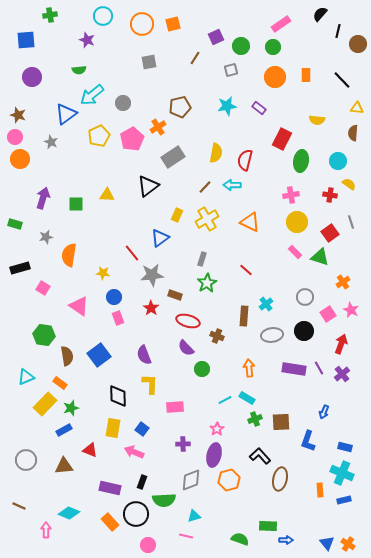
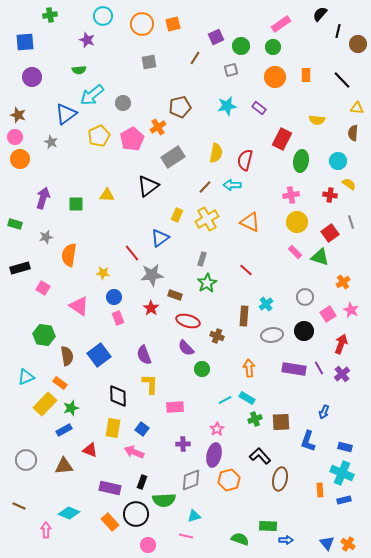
blue square at (26, 40): moved 1 px left, 2 px down
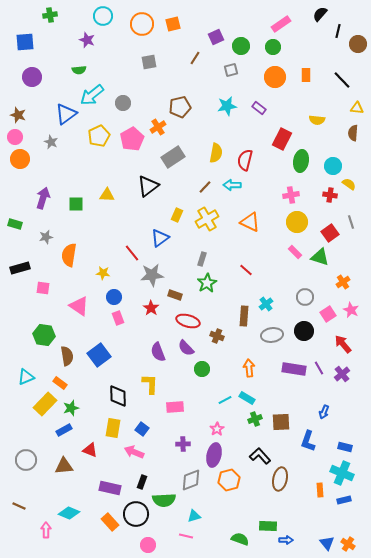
cyan circle at (338, 161): moved 5 px left, 5 px down
pink square at (43, 288): rotated 24 degrees counterclockwise
red arrow at (341, 344): moved 2 px right; rotated 60 degrees counterclockwise
purple semicircle at (144, 355): moved 14 px right, 3 px up
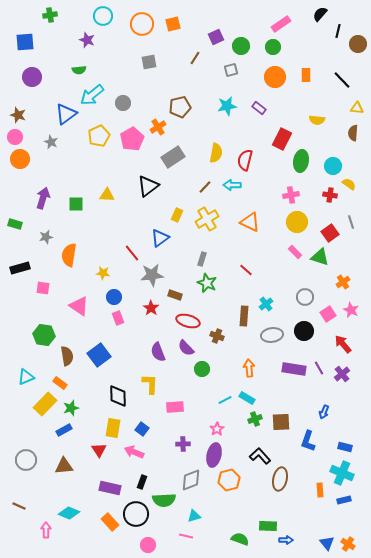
green star at (207, 283): rotated 18 degrees counterclockwise
red triangle at (90, 450): moved 9 px right; rotated 35 degrees clockwise
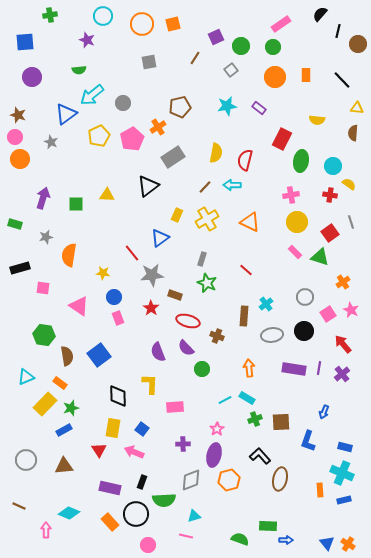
gray square at (231, 70): rotated 24 degrees counterclockwise
purple line at (319, 368): rotated 40 degrees clockwise
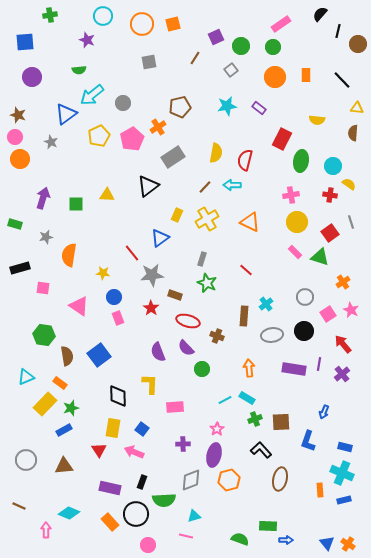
purple line at (319, 368): moved 4 px up
black L-shape at (260, 456): moved 1 px right, 6 px up
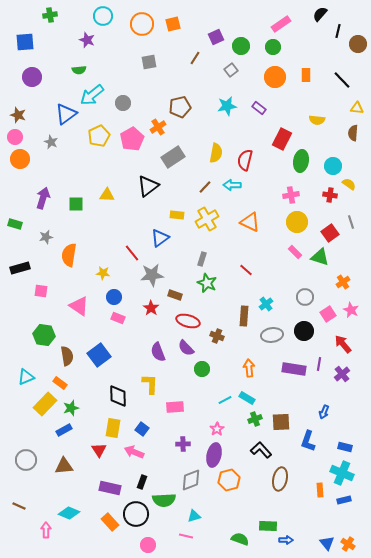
yellow rectangle at (177, 215): rotated 72 degrees clockwise
pink square at (43, 288): moved 2 px left, 3 px down
pink rectangle at (118, 318): rotated 48 degrees counterclockwise
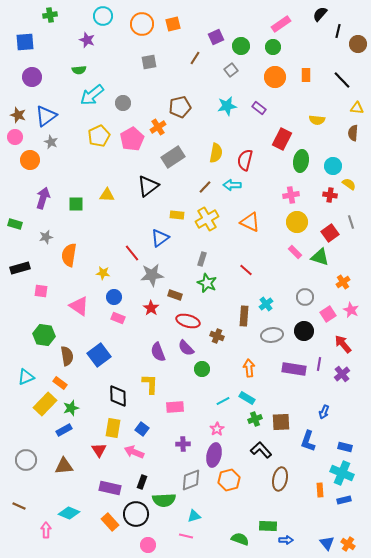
blue triangle at (66, 114): moved 20 px left, 2 px down
orange circle at (20, 159): moved 10 px right, 1 px down
cyan line at (225, 400): moved 2 px left, 1 px down
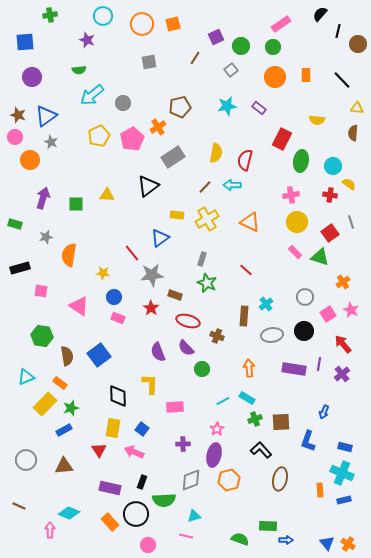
green hexagon at (44, 335): moved 2 px left, 1 px down
pink arrow at (46, 530): moved 4 px right
